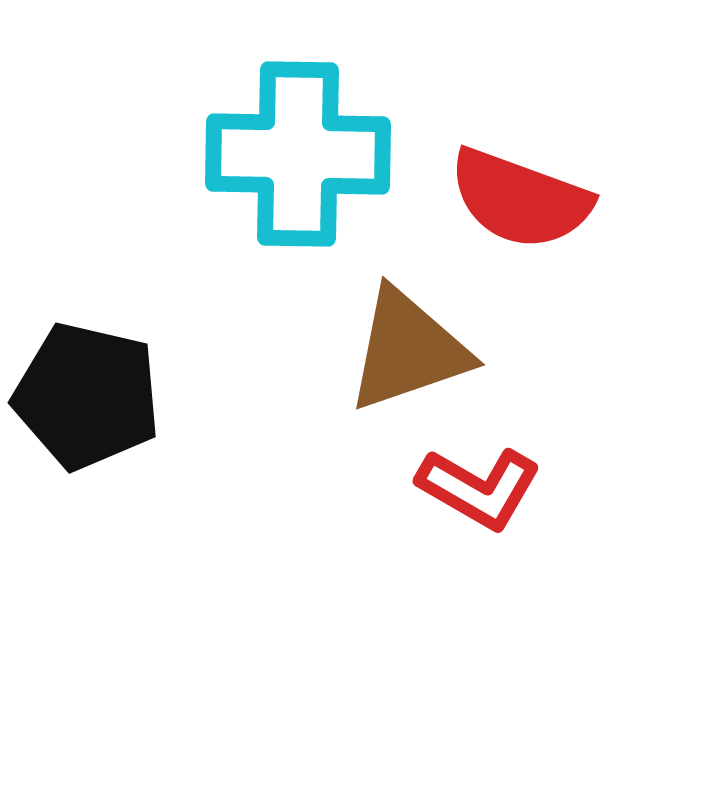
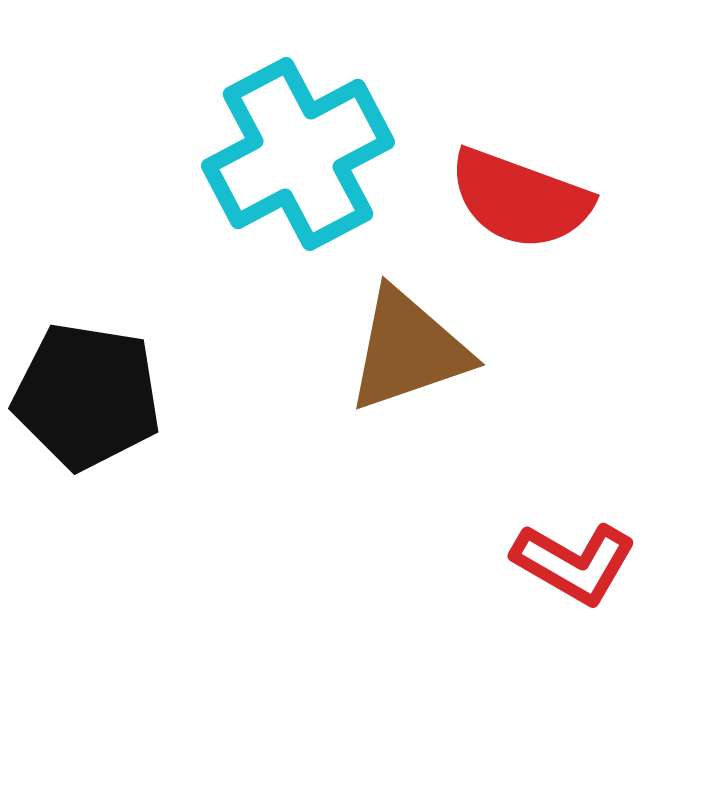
cyan cross: rotated 29 degrees counterclockwise
black pentagon: rotated 4 degrees counterclockwise
red L-shape: moved 95 px right, 75 px down
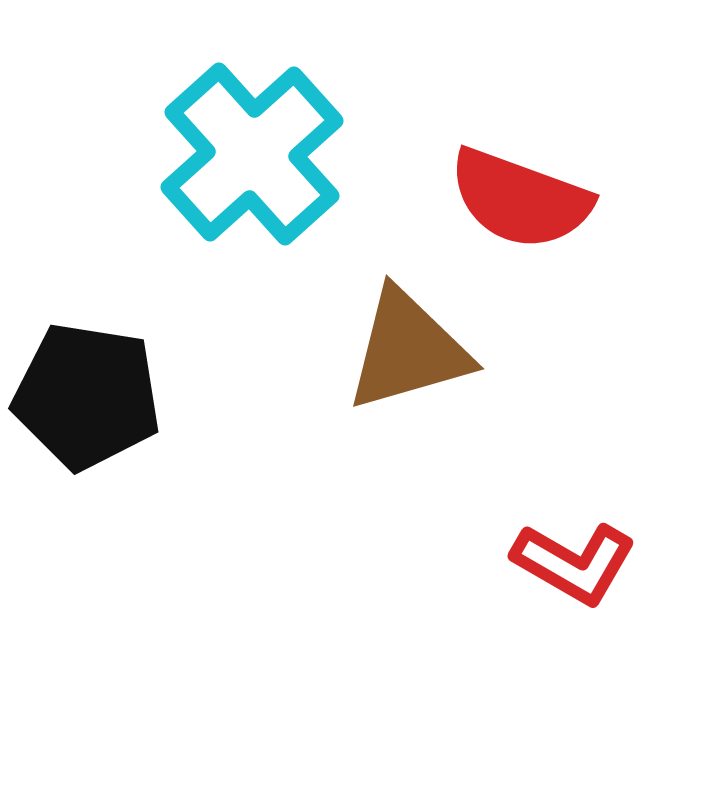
cyan cross: moved 46 px left; rotated 14 degrees counterclockwise
brown triangle: rotated 3 degrees clockwise
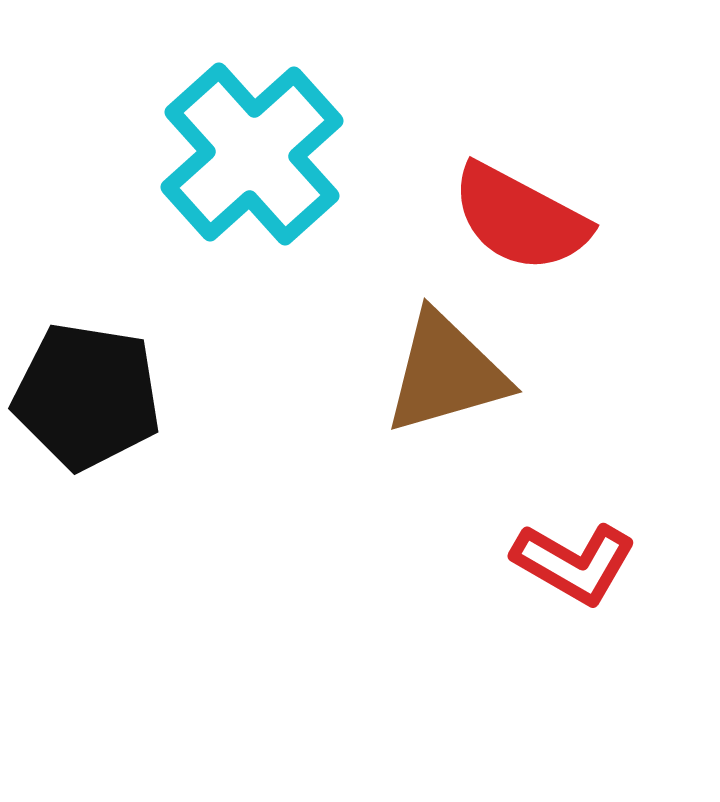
red semicircle: moved 19 px down; rotated 8 degrees clockwise
brown triangle: moved 38 px right, 23 px down
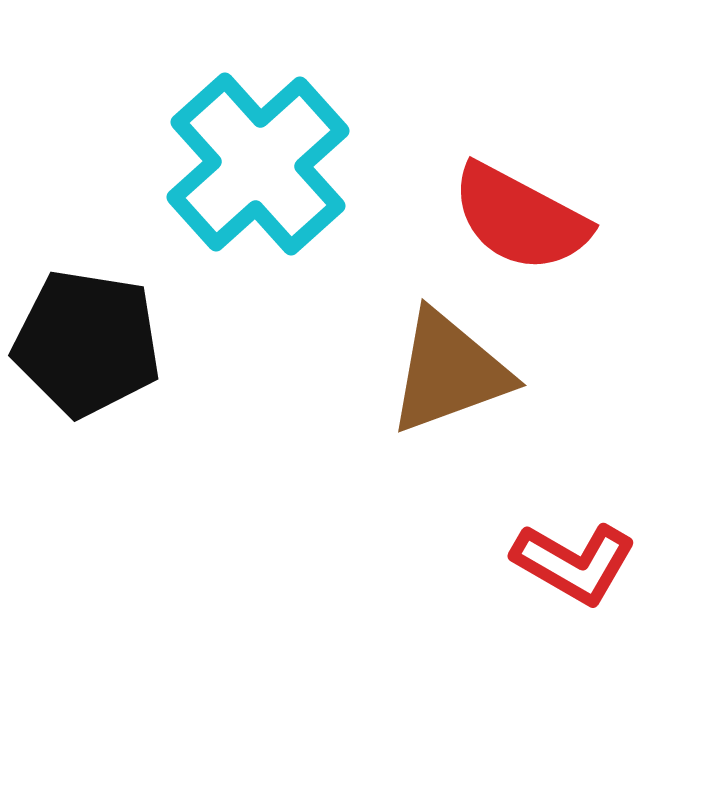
cyan cross: moved 6 px right, 10 px down
brown triangle: moved 3 px right, 1 px up; rotated 4 degrees counterclockwise
black pentagon: moved 53 px up
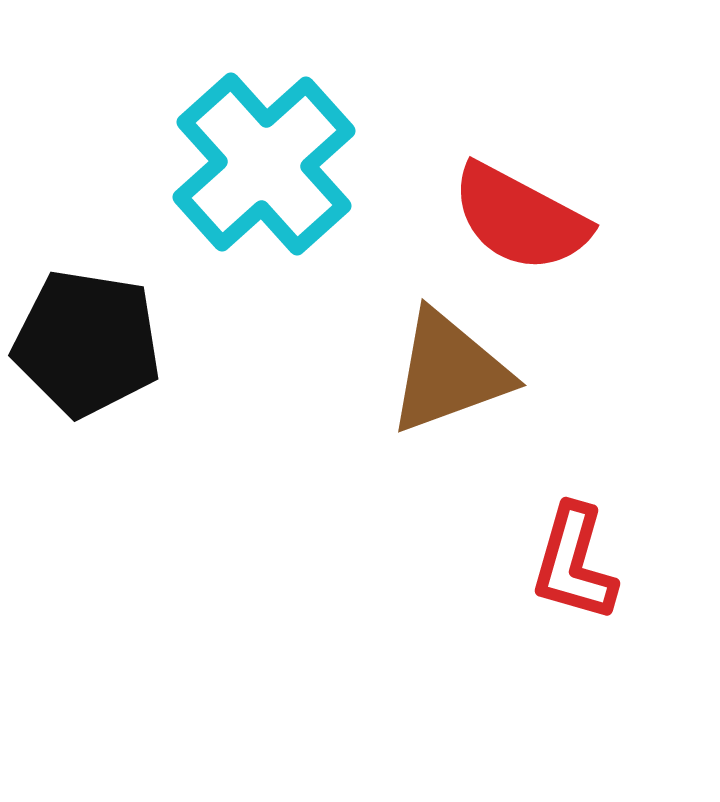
cyan cross: moved 6 px right
red L-shape: rotated 76 degrees clockwise
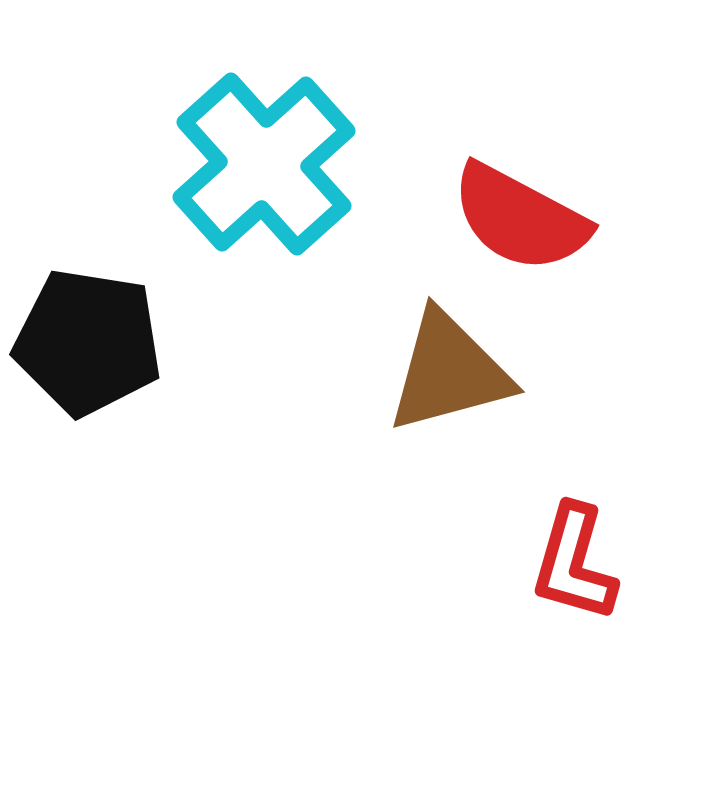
black pentagon: moved 1 px right, 1 px up
brown triangle: rotated 5 degrees clockwise
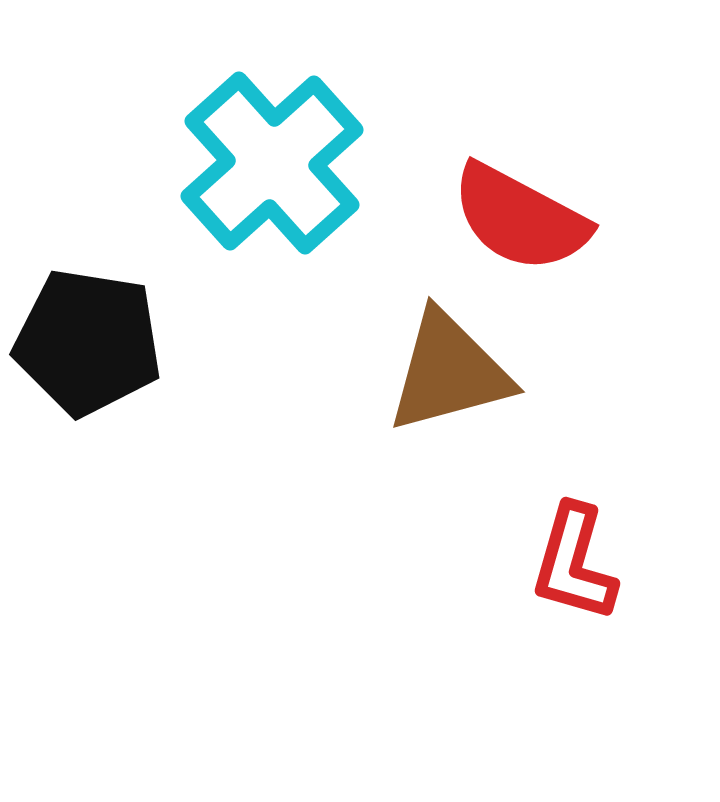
cyan cross: moved 8 px right, 1 px up
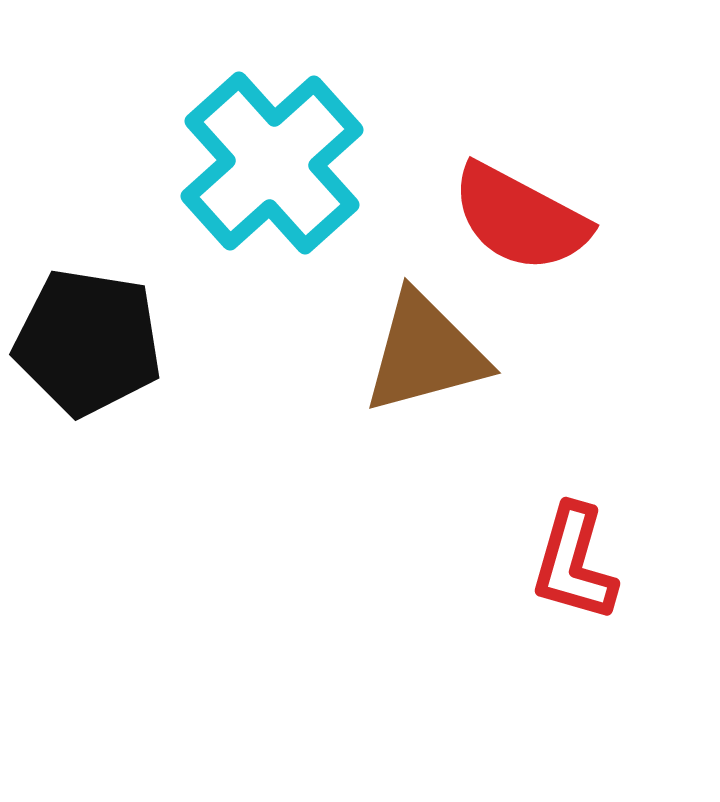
brown triangle: moved 24 px left, 19 px up
